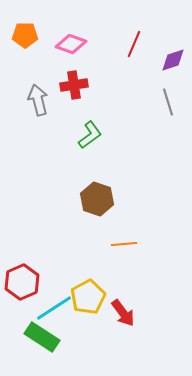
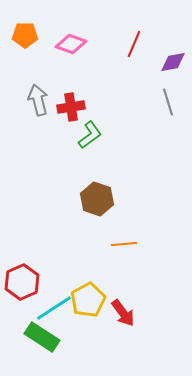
purple diamond: moved 2 px down; rotated 8 degrees clockwise
red cross: moved 3 px left, 22 px down
yellow pentagon: moved 3 px down
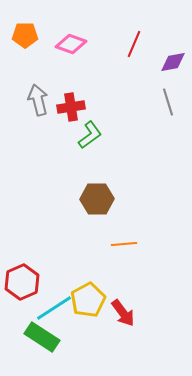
brown hexagon: rotated 20 degrees counterclockwise
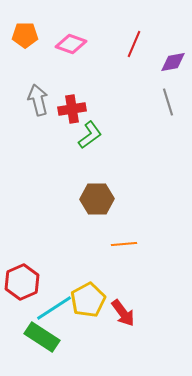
red cross: moved 1 px right, 2 px down
